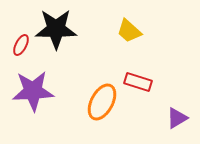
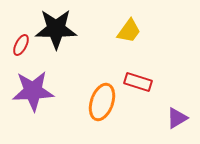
yellow trapezoid: rotated 96 degrees counterclockwise
orange ellipse: rotated 9 degrees counterclockwise
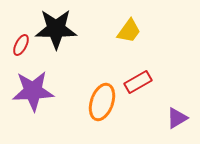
red rectangle: rotated 48 degrees counterclockwise
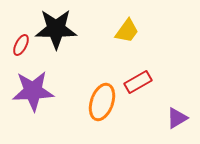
yellow trapezoid: moved 2 px left
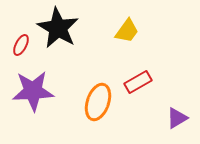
black star: moved 2 px right, 1 px up; rotated 30 degrees clockwise
orange ellipse: moved 4 px left
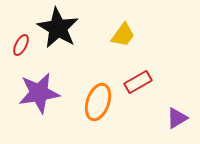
yellow trapezoid: moved 4 px left, 4 px down
purple star: moved 6 px right, 2 px down; rotated 6 degrees counterclockwise
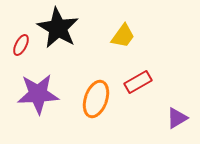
yellow trapezoid: moved 1 px down
purple star: moved 1 px left, 1 px down; rotated 6 degrees clockwise
orange ellipse: moved 2 px left, 3 px up
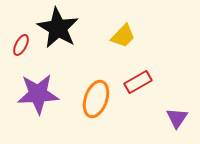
yellow trapezoid: rotated 8 degrees clockwise
purple triangle: rotated 25 degrees counterclockwise
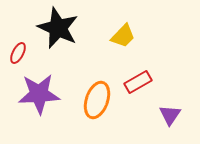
black star: rotated 6 degrees counterclockwise
red ellipse: moved 3 px left, 8 px down
purple star: moved 1 px right
orange ellipse: moved 1 px right, 1 px down
purple triangle: moved 7 px left, 3 px up
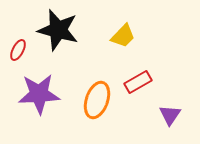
black star: moved 2 px down; rotated 9 degrees counterclockwise
red ellipse: moved 3 px up
